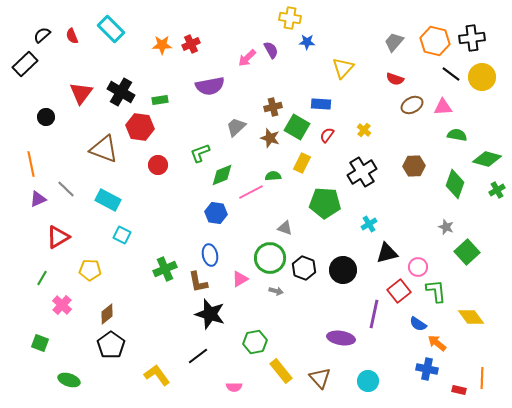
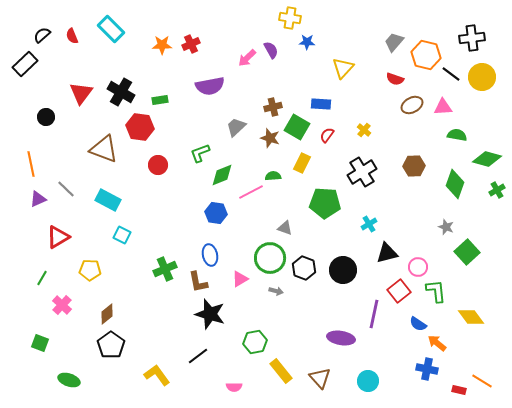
orange hexagon at (435, 41): moved 9 px left, 14 px down
orange line at (482, 378): moved 3 px down; rotated 60 degrees counterclockwise
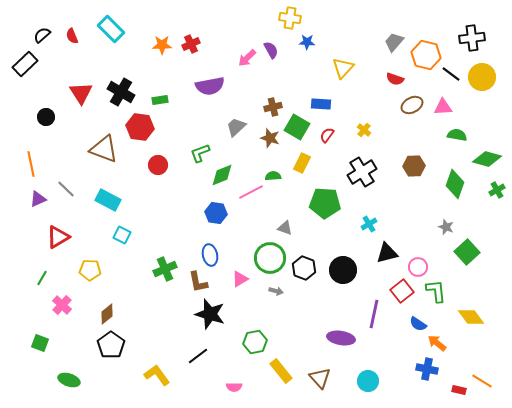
red triangle at (81, 93): rotated 10 degrees counterclockwise
red square at (399, 291): moved 3 px right
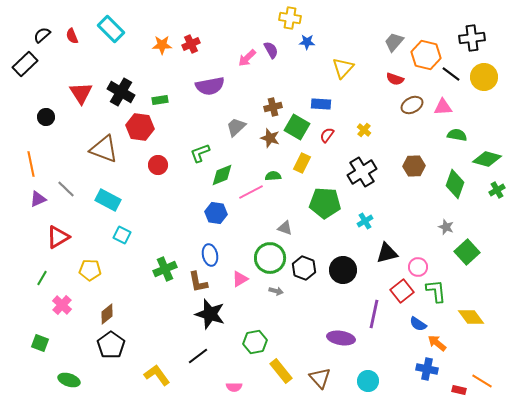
yellow circle at (482, 77): moved 2 px right
cyan cross at (369, 224): moved 4 px left, 3 px up
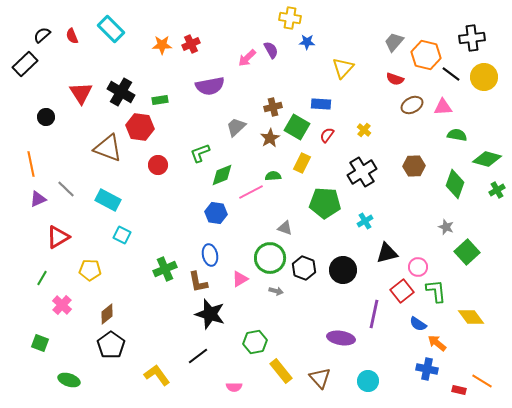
brown star at (270, 138): rotated 24 degrees clockwise
brown triangle at (104, 149): moved 4 px right, 1 px up
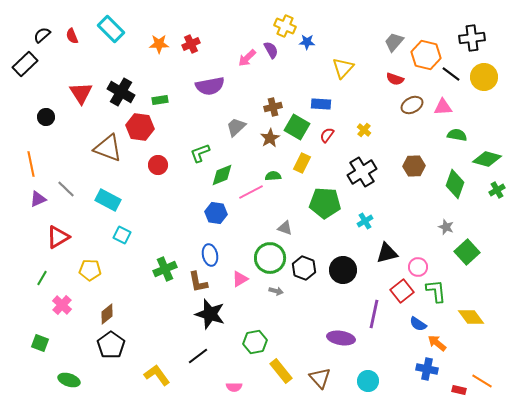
yellow cross at (290, 18): moved 5 px left, 8 px down; rotated 15 degrees clockwise
orange star at (162, 45): moved 3 px left, 1 px up
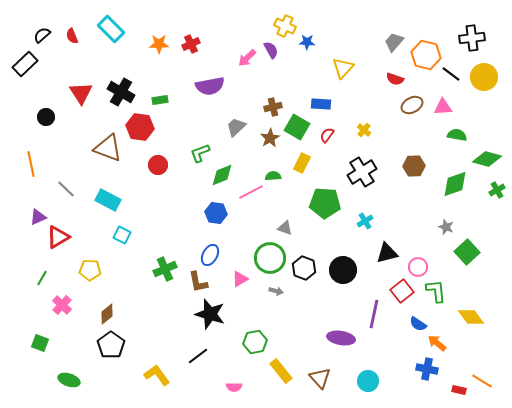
green diamond at (455, 184): rotated 52 degrees clockwise
purple triangle at (38, 199): moved 18 px down
blue ellipse at (210, 255): rotated 40 degrees clockwise
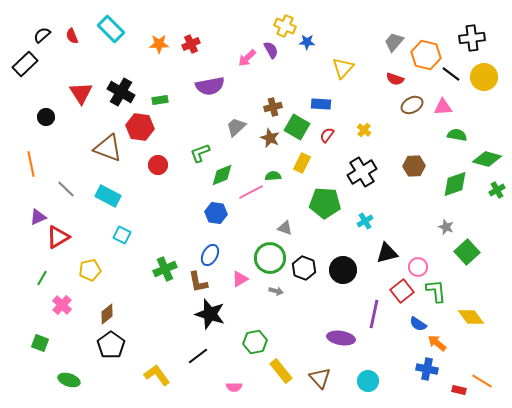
brown star at (270, 138): rotated 18 degrees counterclockwise
cyan rectangle at (108, 200): moved 4 px up
yellow pentagon at (90, 270): rotated 15 degrees counterclockwise
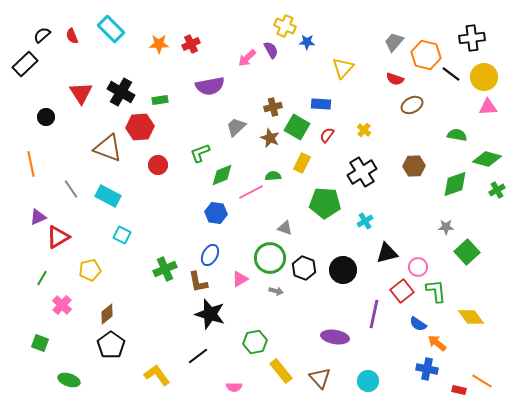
pink triangle at (443, 107): moved 45 px right
red hexagon at (140, 127): rotated 12 degrees counterclockwise
gray line at (66, 189): moved 5 px right; rotated 12 degrees clockwise
gray star at (446, 227): rotated 21 degrees counterclockwise
purple ellipse at (341, 338): moved 6 px left, 1 px up
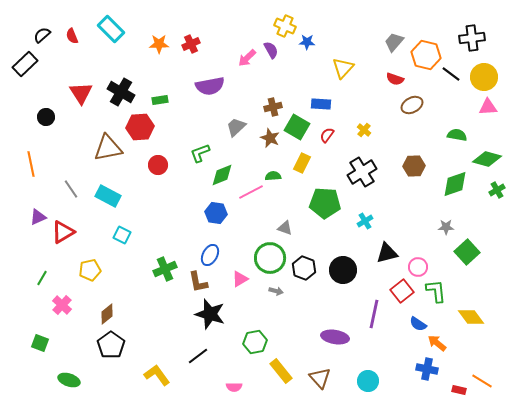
brown triangle at (108, 148): rotated 32 degrees counterclockwise
red triangle at (58, 237): moved 5 px right, 5 px up
